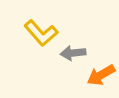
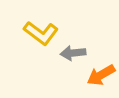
yellow L-shape: rotated 12 degrees counterclockwise
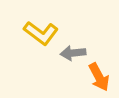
orange arrow: moved 2 px left, 2 px down; rotated 88 degrees counterclockwise
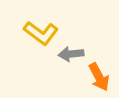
gray arrow: moved 2 px left, 1 px down
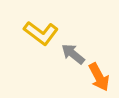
gray arrow: moved 2 px right; rotated 45 degrees clockwise
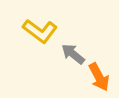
yellow L-shape: moved 1 px left, 2 px up
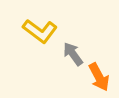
gray arrow: rotated 15 degrees clockwise
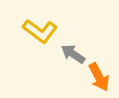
gray arrow: rotated 20 degrees counterclockwise
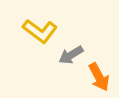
gray arrow: moved 2 px left, 1 px down; rotated 65 degrees counterclockwise
